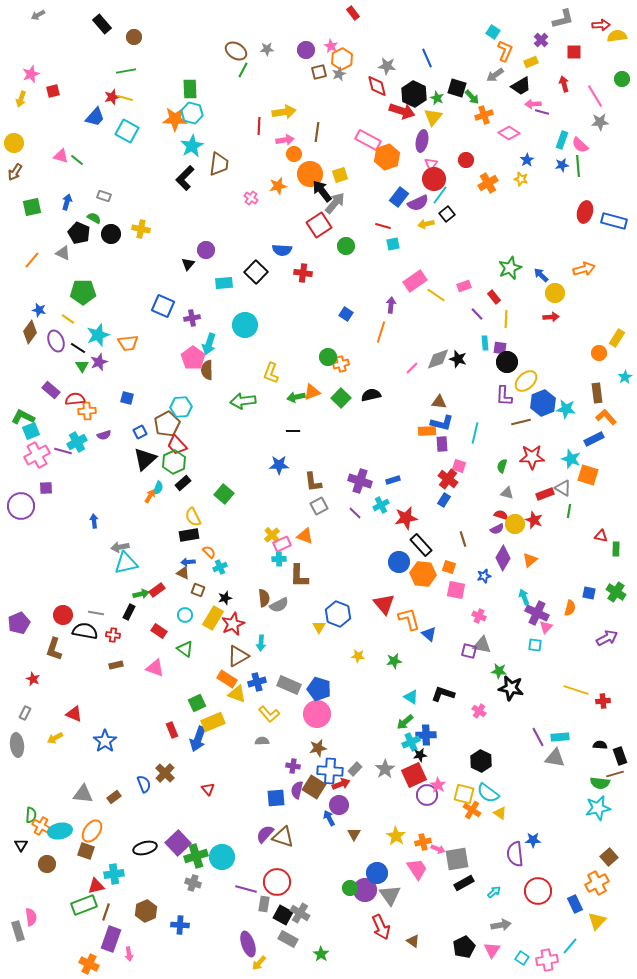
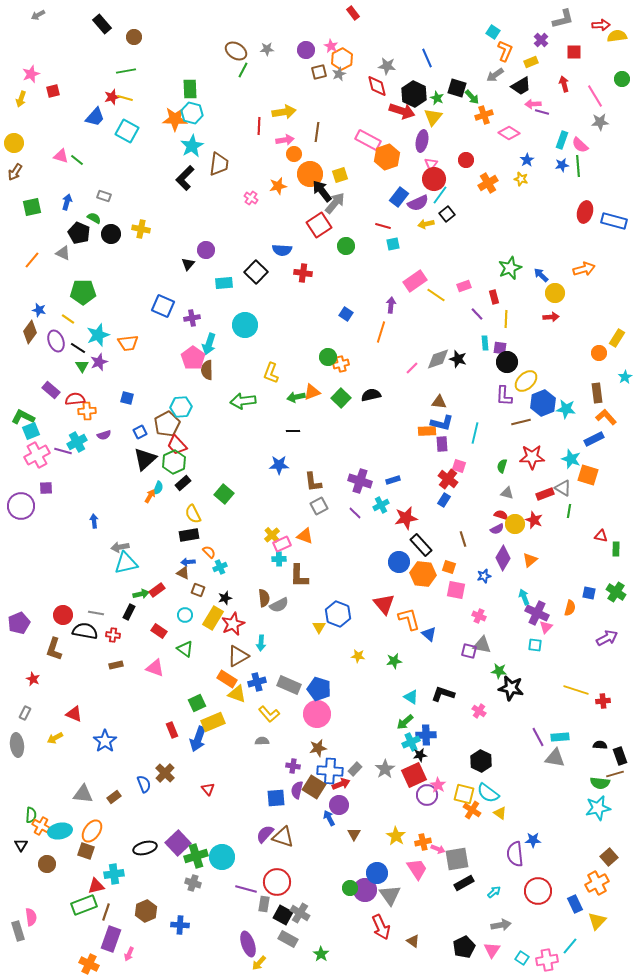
red rectangle at (494, 297): rotated 24 degrees clockwise
yellow semicircle at (193, 517): moved 3 px up
pink arrow at (129, 954): rotated 32 degrees clockwise
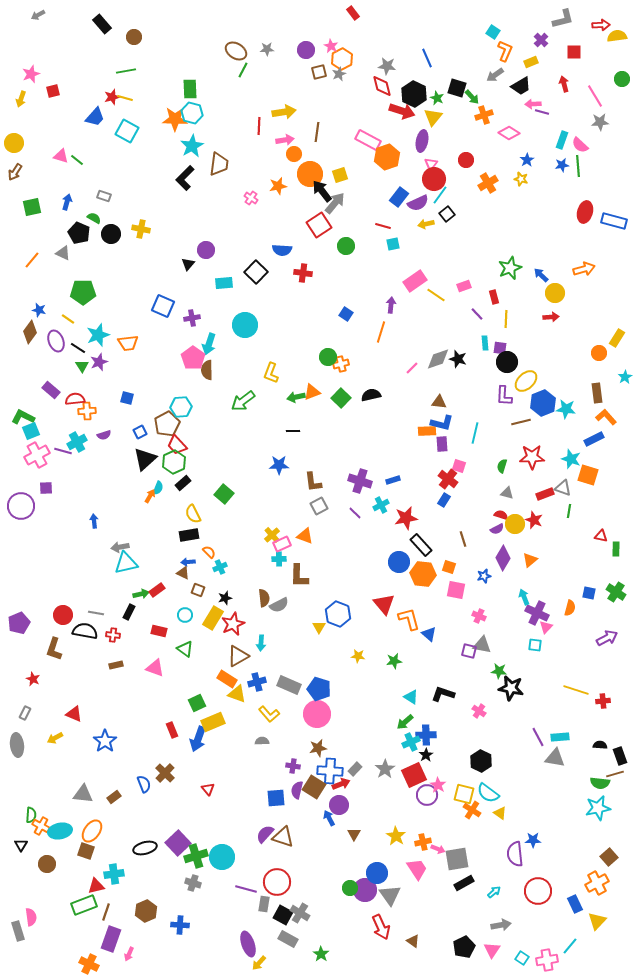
red diamond at (377, 86): moved 5 px right
green arrow at (243, 401): rotated 30 degrees counterclockwise
gray triangle at (563, 488): rotated 12 degrees counterclockwise
red rectangle at (159, 631): rotated 21 degrees counterclockwise
black star at (420, 755): moved 6 px right; rotated 24 degrees counterclockwise
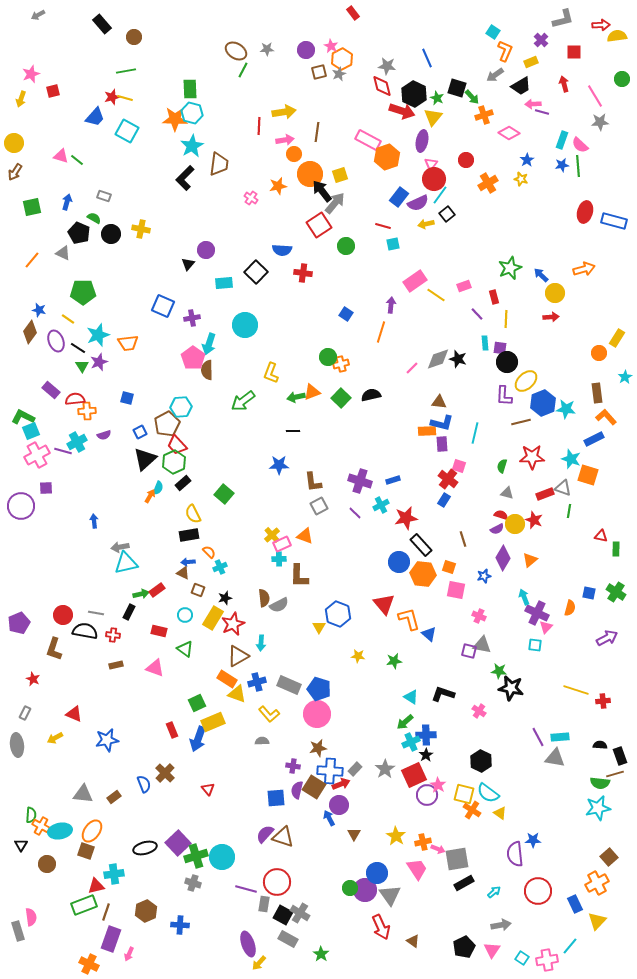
blue star at (105, 741): moved 2 px right, 1 px up; rotated 25 degrees clockwise
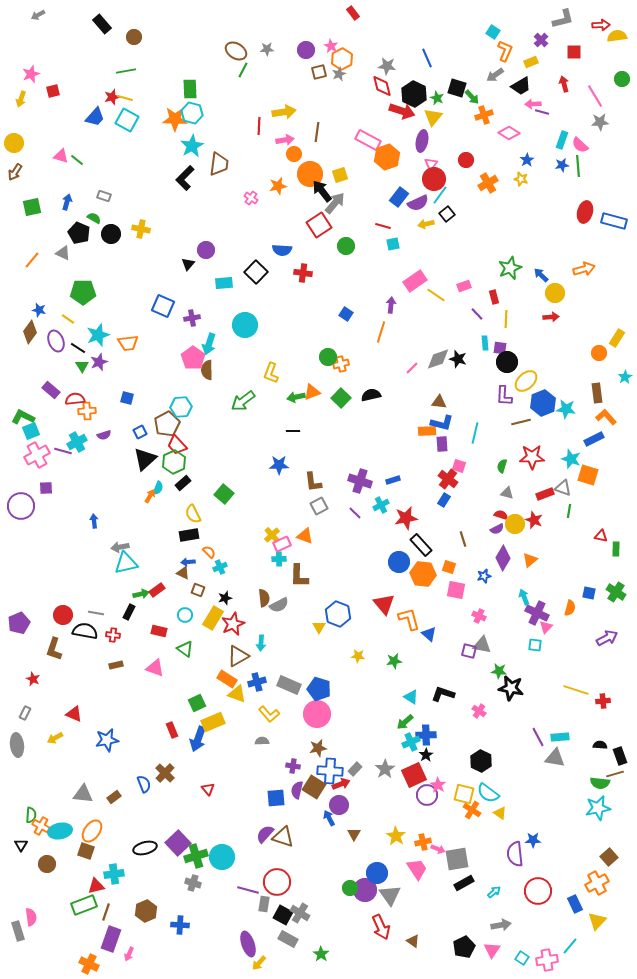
cyan square at (127, 131): moved 11 px up
purple line at (246, 889): moved 2 px right, 1 px down
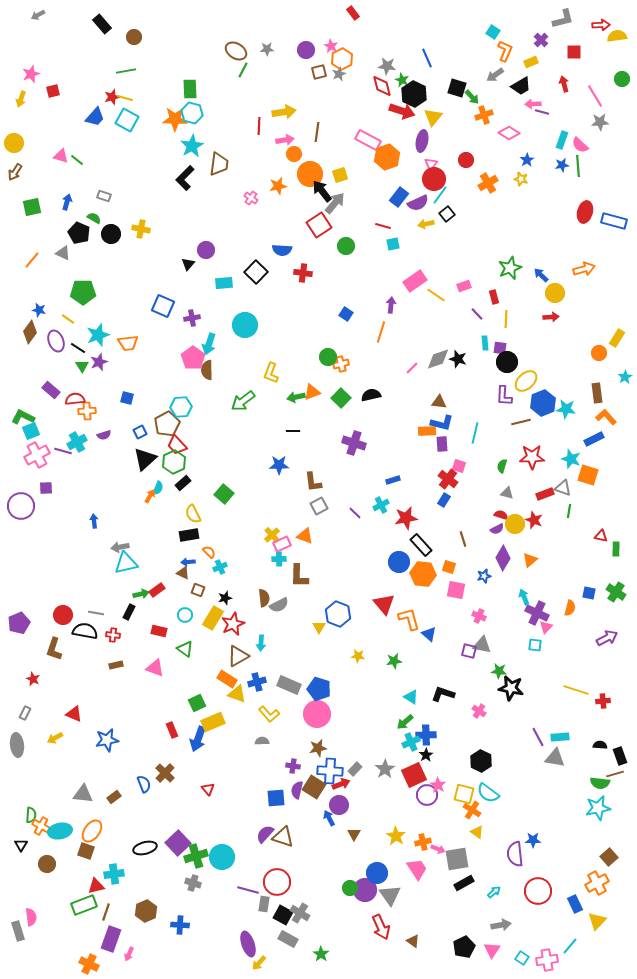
green star at (437, 98): moved 35 px left, 18 px up
purple cross at (360, 481): moved 6 px left, 38 px up
yellow triangle at (500, 813): moved 23 px left, 19 px down
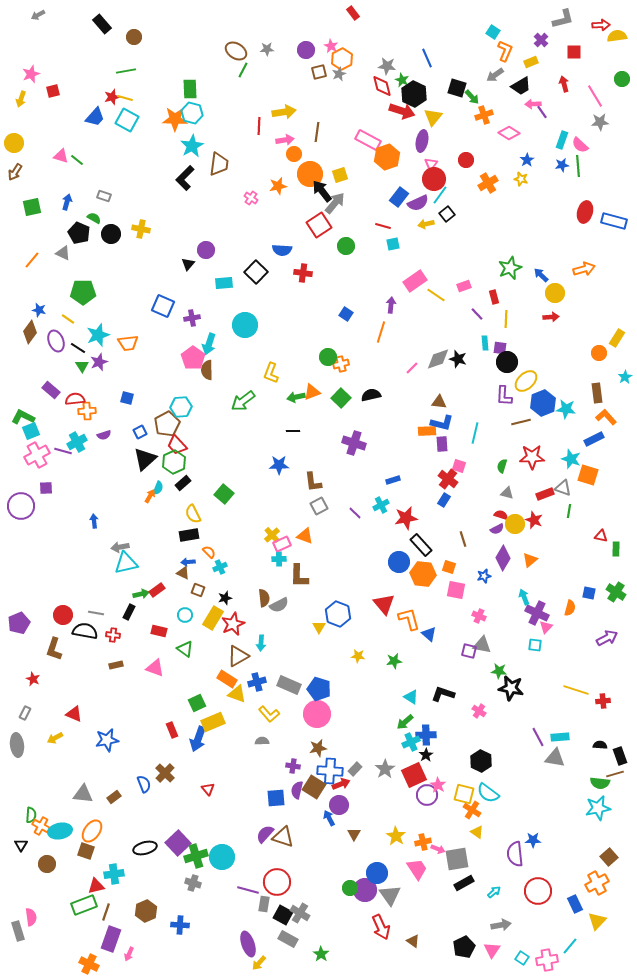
purple line at (542, 112): rotated 40 degrees clockwise
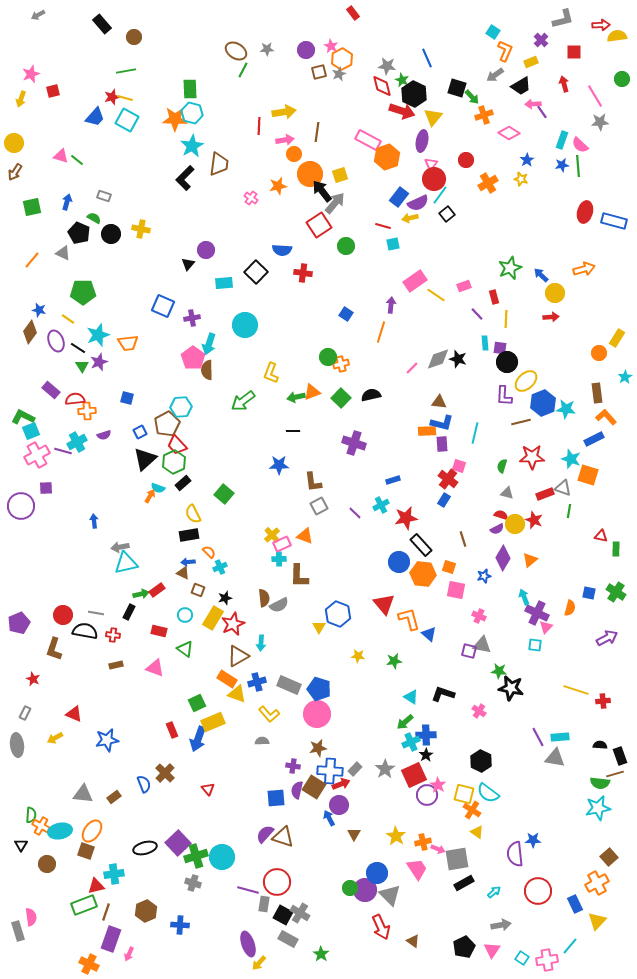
yellow arrow at (426, 224): moved 16 px left, 6 px up
cyan semicircle at (158, 488): rotated 88 degrees clockwise
gray triangle at (390, 895): rotated 10 degrees counterclockwise
